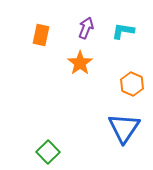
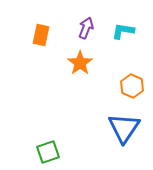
orange hexagon: moved 2 px down
green square: rotated 25 degrees clockwise
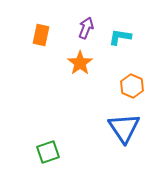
cyan L-shape: moved 3 px left, 6 px down
blue triangle: rotated 8 degrees counterclockwise
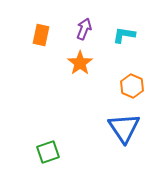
purple arrow: moved 2 px left, 1 px down
cyan L-shape: moved 4 px right, 2 px up
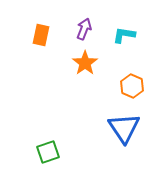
orange star: moved 5 px right
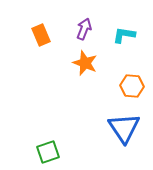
orange rectangle: rotated 35 degrees counterclockwise
orange star: rotated 15 degrees counterclockwise
orange hexagon: rotated 20 degrees counterclockwise
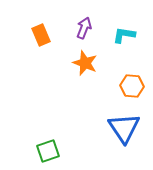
purple arrow: moved 1 px up
green square: moved 1 px up
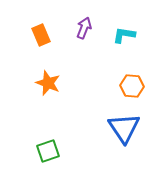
orange star: moved 37 px left, 20 px down
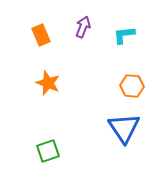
purple arrow: moved 1 px left, 1 px up
cyan L-shape: rotated 15 degrees counterclockwise
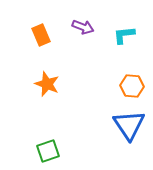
purple arrow: rotated 90 degrees clockwise
orange star: moved 1 px left, 1 px down
blue triangle: moved 5 px right, 3 px up
